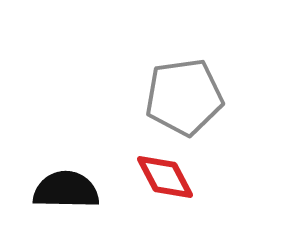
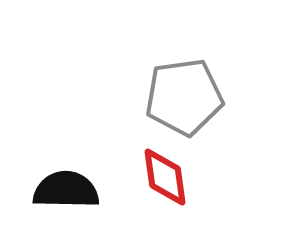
red diamond: rotated 20 degrees clockwise
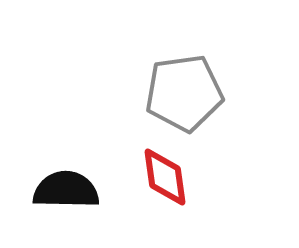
gray pentagon: moved 4 px up
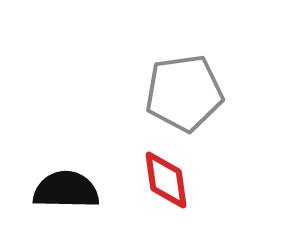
red diamond: moved 1 px right, 3 px down
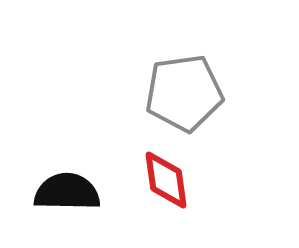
black semicircle: moved 1 px right, 2 px down
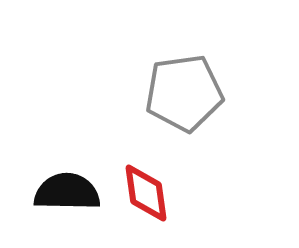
red diamond: moved 20 px left, 13 px down
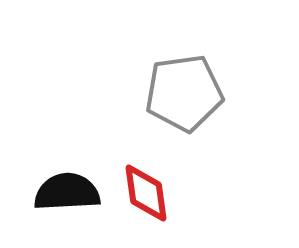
black semicircle: rotated 4 degrees counterclockwise
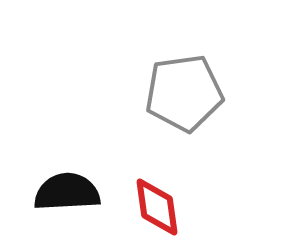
red diamond: moved 11 px right, 14 px down
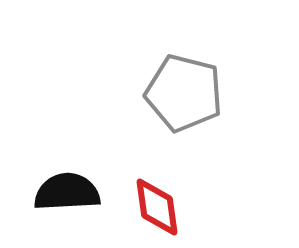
gray pentagon: rotated 22 degrees clockwise
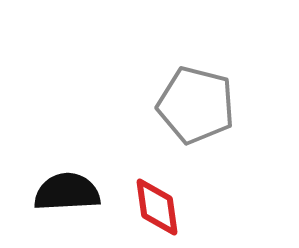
gray pentagon: moved 12 px right, 12 px down
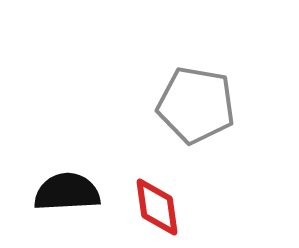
gray pentagon: rotated 4 degrees counterclockwise
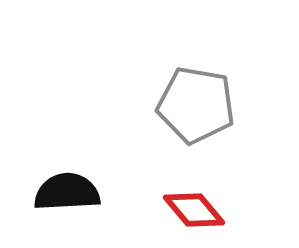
red diamond: moved 37 px right, 3 px down; rotated 32 degrees counterclockwise
